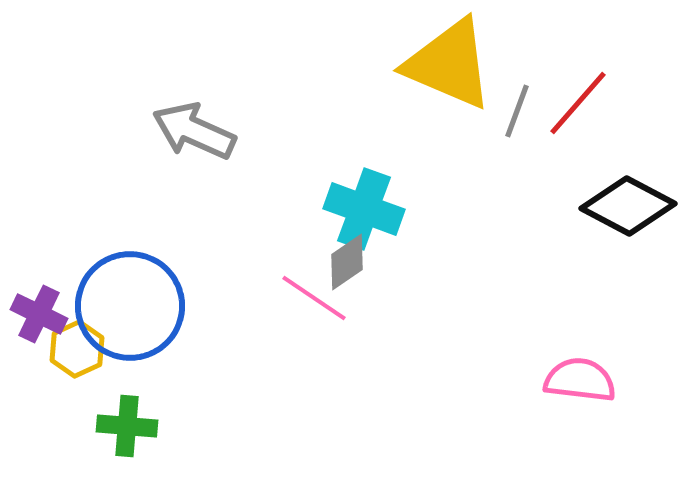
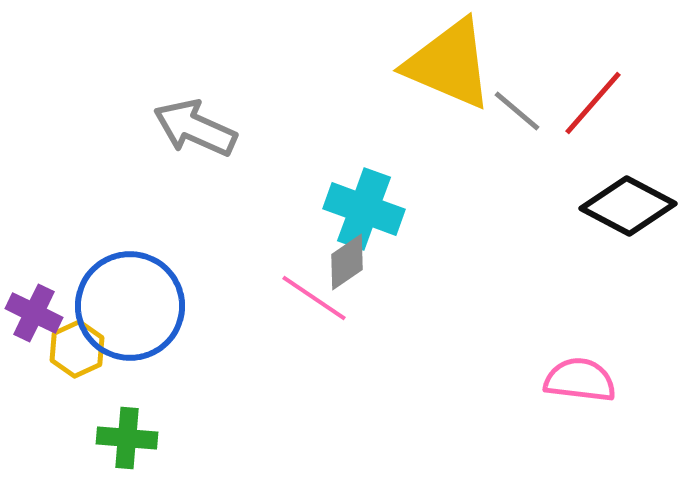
red line: moved 15 px right
gray line: rotated 70 degrees counterclockwise
gray arrow: moved 1 px right, 3 px up
purple cross: moved 5 px left, 1 px up
green cross: moved 12 px down
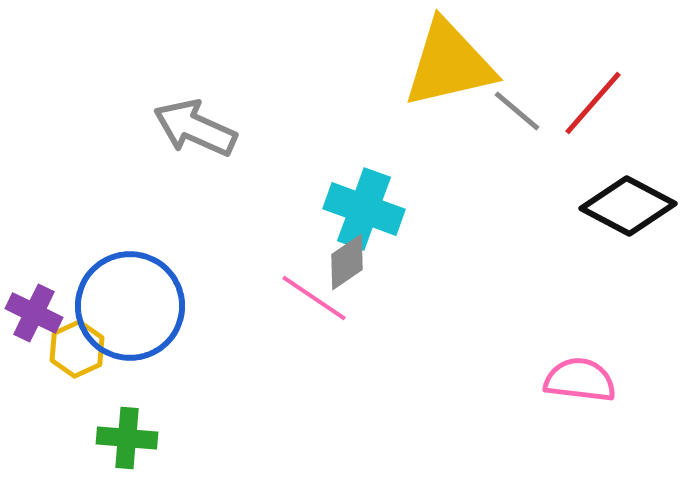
yellow triangle: rotated 36 degrees counterclockwise
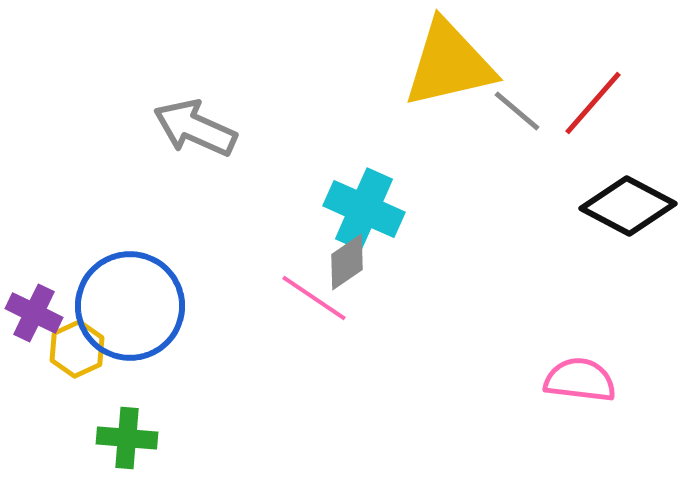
cyan cross: rotated 4 degrees clockwise
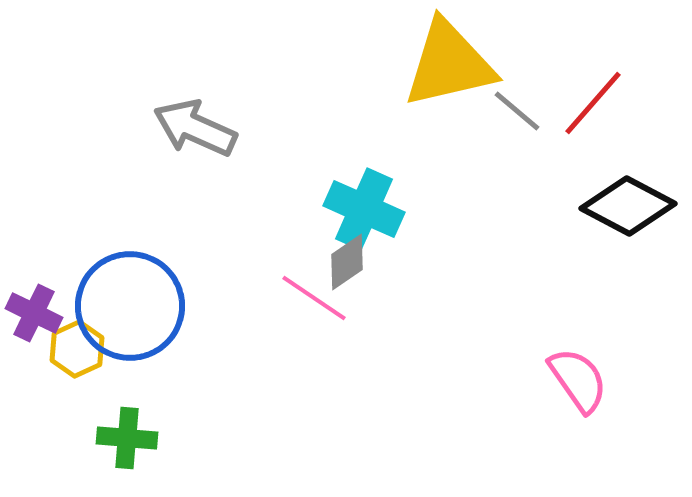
pink semicircle: moved 2 px left; rotated 48 degrees clockwise
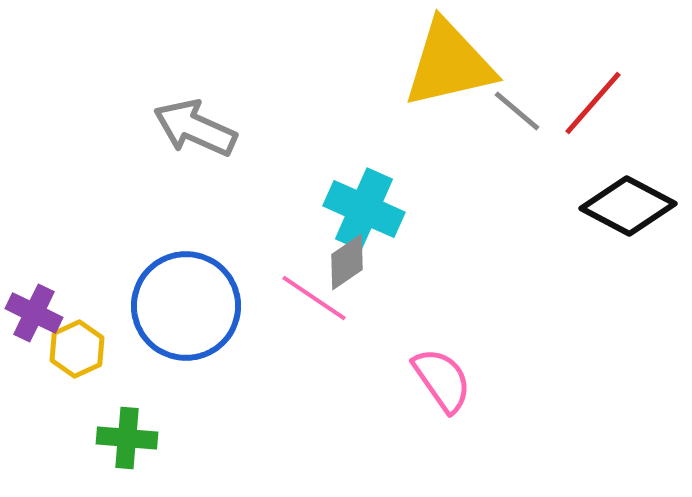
blue circle: moved 56 px right
pink semicircle: moved 136 px left
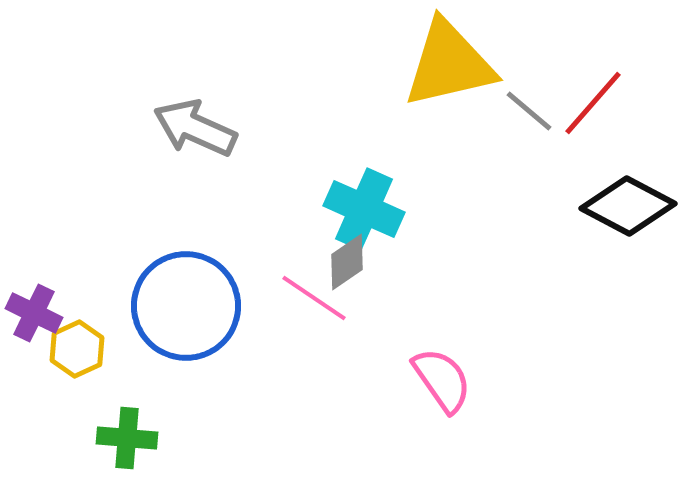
gray line: moved 12 px right
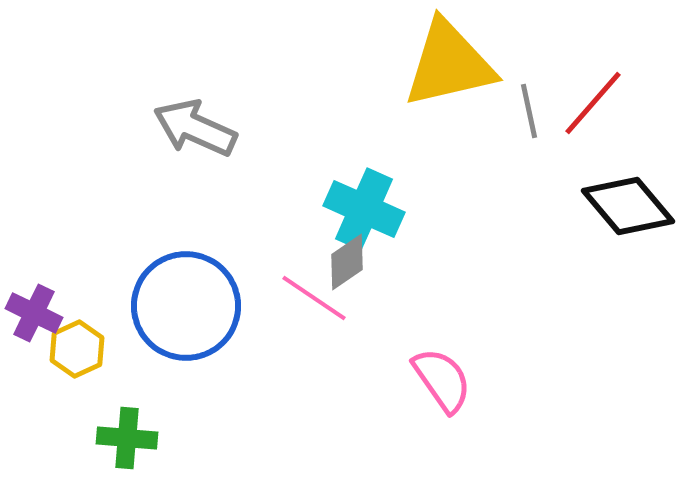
gray line: rotated 38 degrees clockwise
black diamond: rotated 22 degrees clockwise
